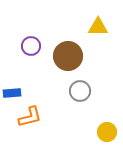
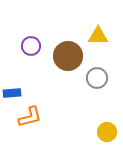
yellow triangle: moved 9 px down
gray circle: moved 17 px right, 13 px up
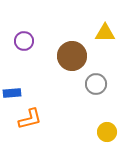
yellow triangle: moved 7 px right, 3 px up
purple circle: moved 7 px left, 5 px up
brown circle: moved 4 px right
gray circle: moved 1 px left, 6 px down
orange L-shape: moved 2 px down
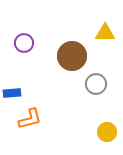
purple circle: moved 2 px down
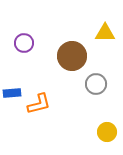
orange L-shape: moved 9 px right, 15 px up
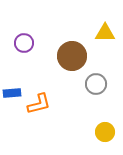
yellow circle: moved 2 px left
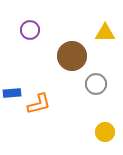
purple circle: moved 6 px right, 13 px up
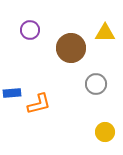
brown circle: moved 1 px left, 8 px up
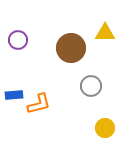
purple circle: moved 12 px left, 10 px down
gray circle: moved 5 px left, 2 px down
blue rectangle: moved 2 px right, 2 px down
yellow circle: moved 4 px up
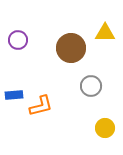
orange L-shape: moved 2 px right, 2 px down
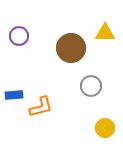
purple circle: moved 1 px right, 4 px up
orange L-shape: moved 1 px down
